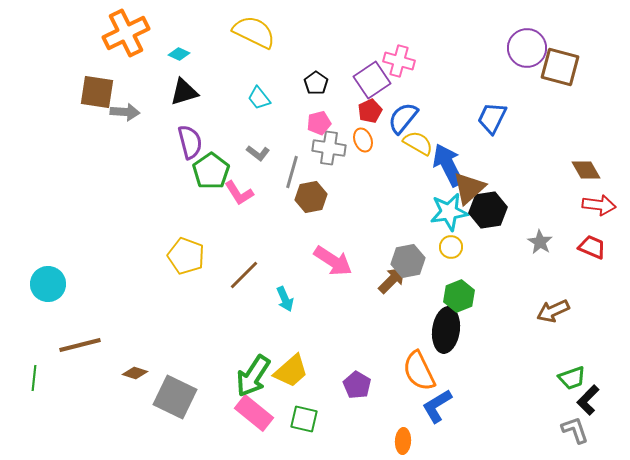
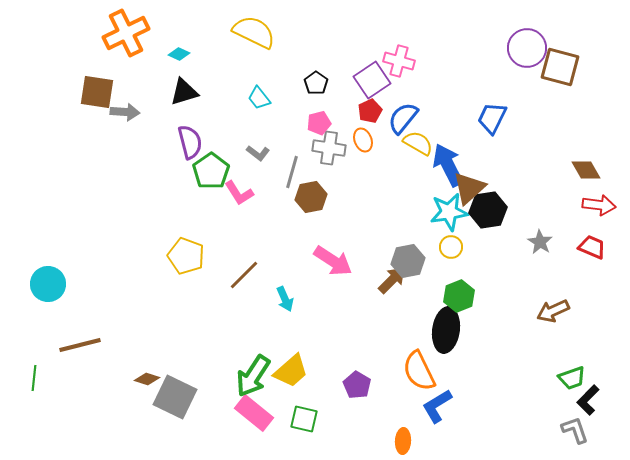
brown diamond at (135, 373): moved 12 px right, 6 px down
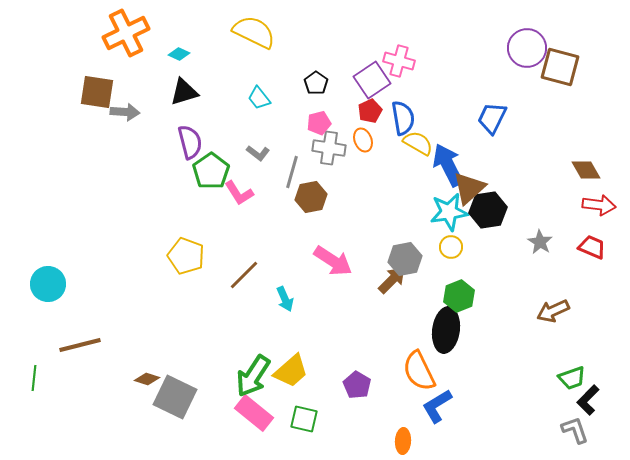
blue semicircle at (403, 118): rotated 132 degrees clockwise
gray hexagon at (408, 261): moved 3 px left, 2 px up
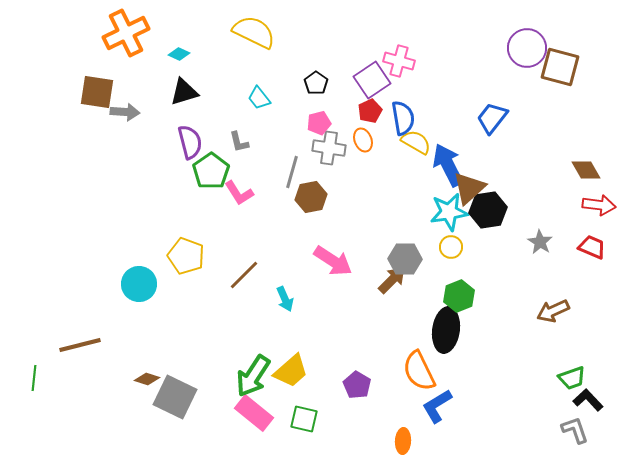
blue trapezoid at (492, 118): rotated 12 degrees clockwise
yellow semicircle at (418, 143): moved 2 px left, 1 px up
gray L-shape at (258, 153): moved 19 px left, 11 px up; rotated 40 degrees clockwise
gray hexagon at (405, 259): rotated 12 degrees clockwise
cyan circle at (48, 284): moved 91 px right
black L-shape at (588, 400): rotated 92 degrees clockwise
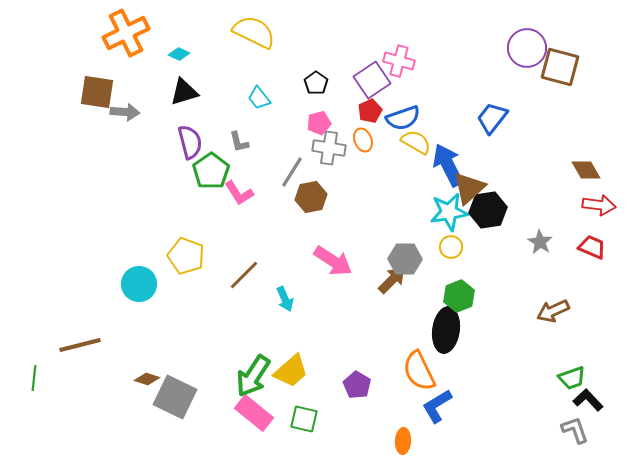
blue semicircle at (403, 118): rotated 80 degrees clockwise
gray line at (292, 172): rotated 16 degrees clockwise
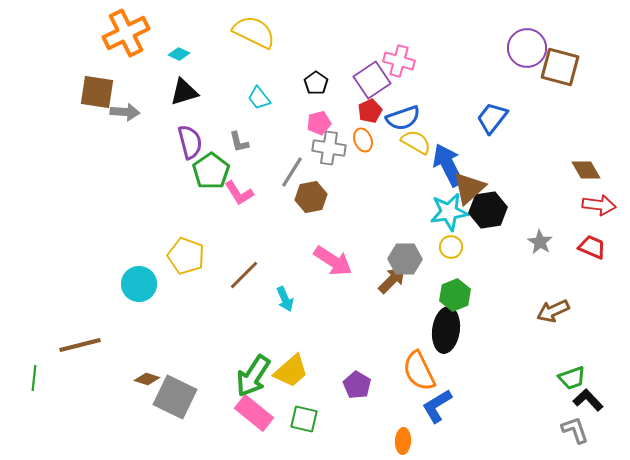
green hexagon at (459, 296): moved 4 px left, 1 px up
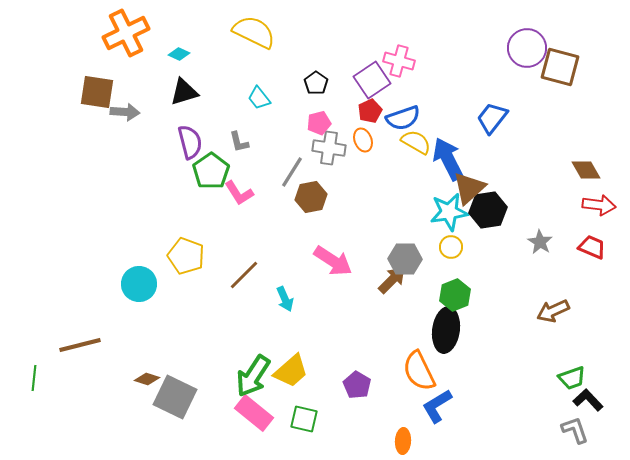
blue arrow at (448, 165): moved 6 px up
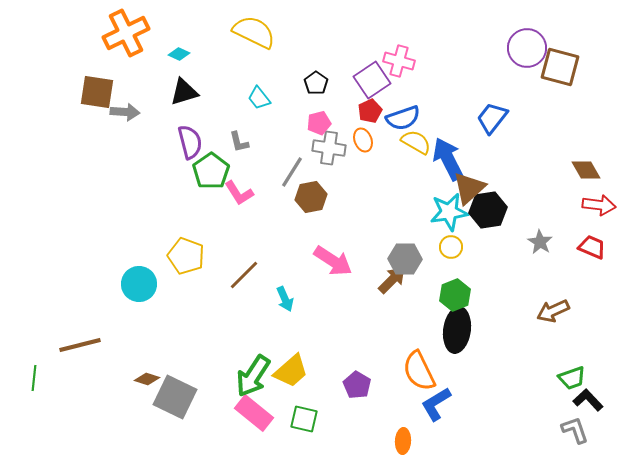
black ellipse at (446, 330): moved 11 px right
blue L-shape at (437, 406): moved 1 px left, 2 px up
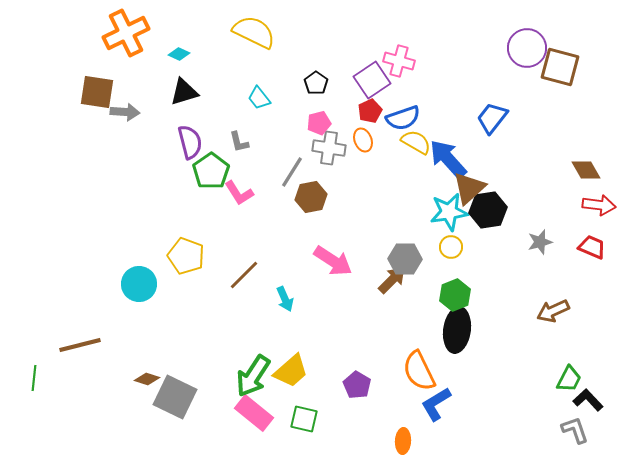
blue arrow at (448, 159): rotated 15 degrees counterclockwise
gray star at (540, 242): rotated 25 degrees clockwise
green trapezoid at (572, 378): moved 3 px left, 1 px down; rotated 44 degrees counterclockwise
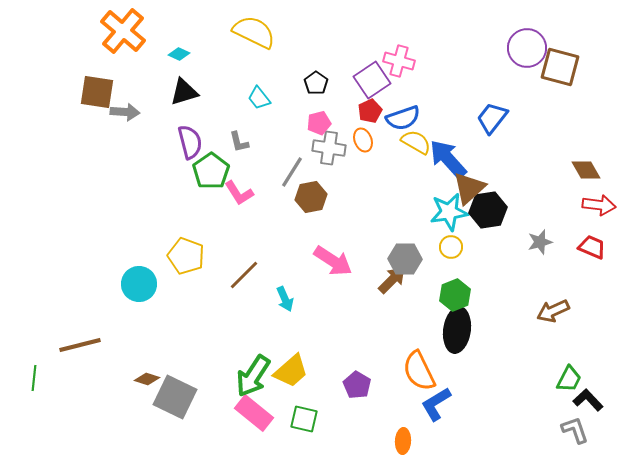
orange cross at (126, 33): moved 3 px left, 2 px up; rotated 24 degrees counterclockwise
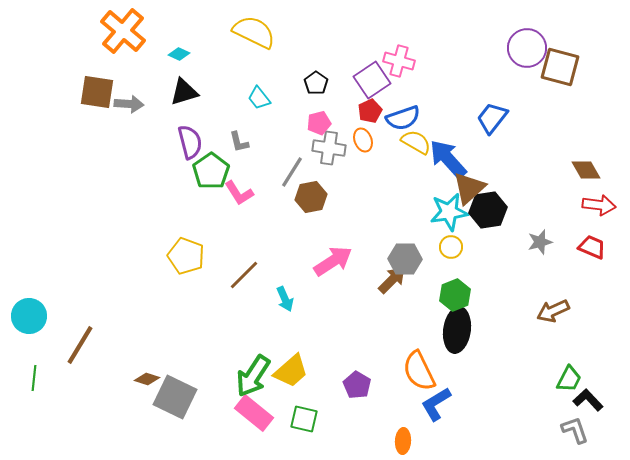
gray arrow at (125, 112): moved 4 px right, 8 px up
pink arrow at (333, 261): rotated 66 degrees counterclockwise
cyan circle at (139, 284): moved 110 px left, 32 px down
brown line at (80, 345): rotated 45 degrees counterclockwise
